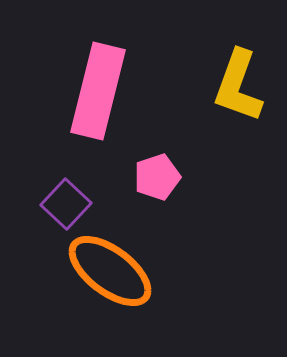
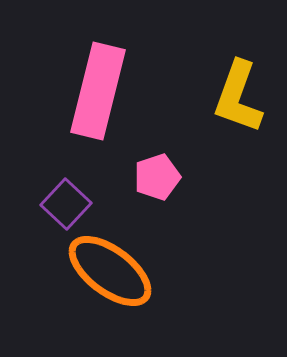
yellow L-shape: moved 11 px down
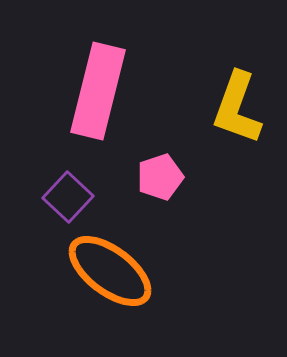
yellow L-shape: moved 1 px left, 11 px down
pink pentagon: moved 3 px right
purple square: moved 2 px right, 7 px up
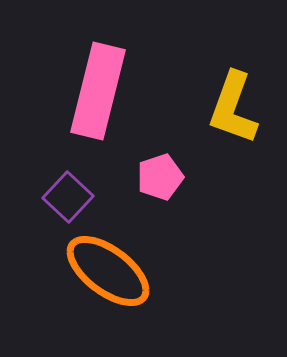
yellow L-shape: moved 4 px left
orange ellipse: moved 2 px left
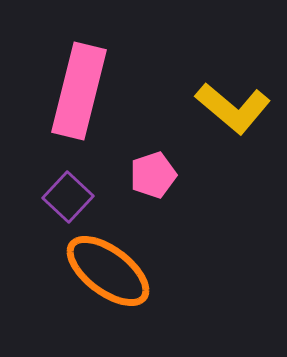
pink rectangle: moved 19 px left
yellow L-shape: rotated 70 degrees counterclockwise
pink pentagon: moved 7 px left, 2 px up
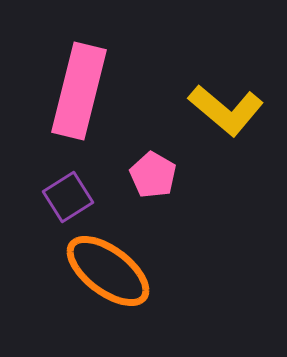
yellow L-shape: moved 7 px left, 2 px down
pink pentagon: rotated 24 degrees counterclockwise
purple square: rotated 15 degrees clockwise
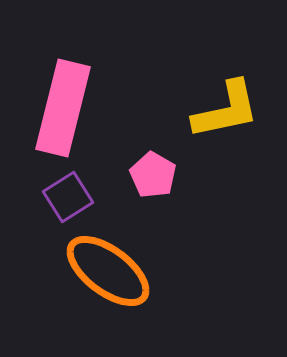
pink rectangle: moved 16 px left, 17 px down
yellow L-shape: rotated 52 degrees counterclockwise
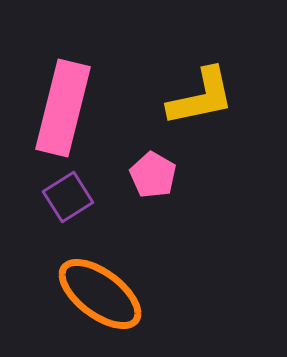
yellow L-shape: moved 25 px left, 13 px up
orange ellipse: moved 8 px left, 23 px down
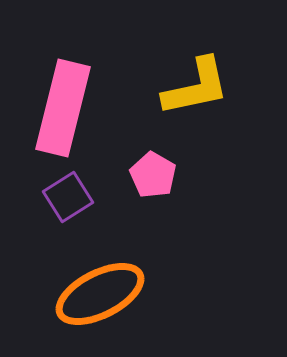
yellow L-shape: moved 5 px left, 10 px up
orange ellipse: rotated 64 degrees counterclockwise
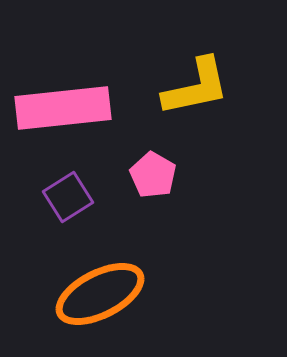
pink rectangle: rotated 70 degrees clockwise
